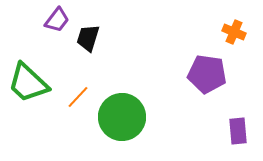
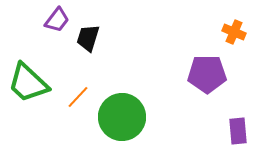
purple pentagon: rotated 9 degrees counterclockwise
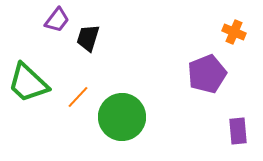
purple pentagon: rotated 21 degrees counterclockwise
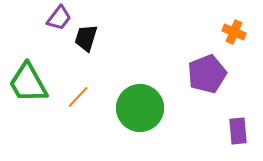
purple trapezoid: moved 2 px right, 2 px up
black trapezoid: moved 2 px left
green trapezoid: rotated 18 degrees clockwise
green circle: moved 18 px right, 9 px up
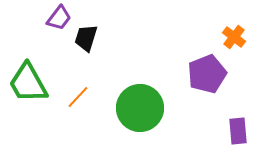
orange cross: moved 5 px down; rotated 15 degrees clockwise
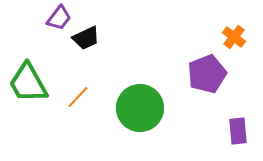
black trapezoid: rotated 132 degrees counterclockwise
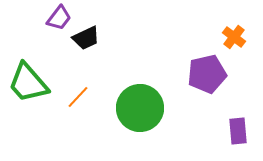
purple pentagon: rotated 9 degrees clockwise
green trapezoid: rotated 12 degrees counterclockwise
